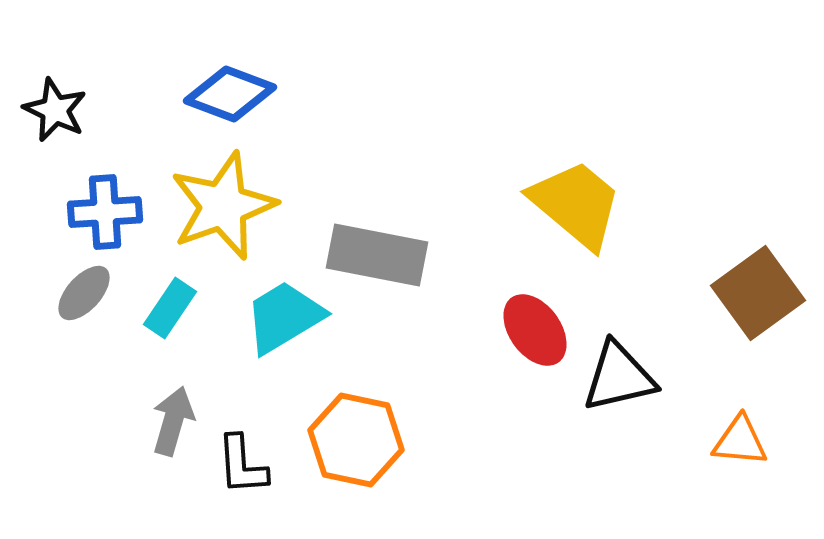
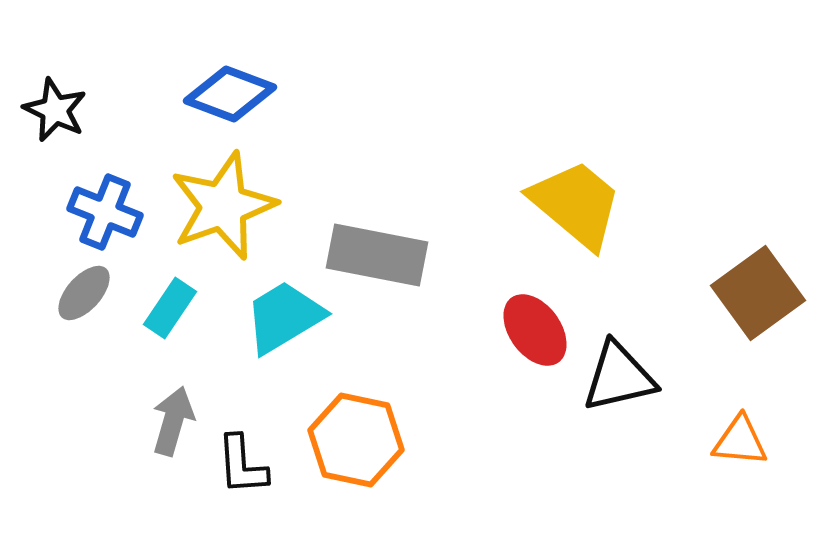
blue cross: rotated 26 degrees clockwise
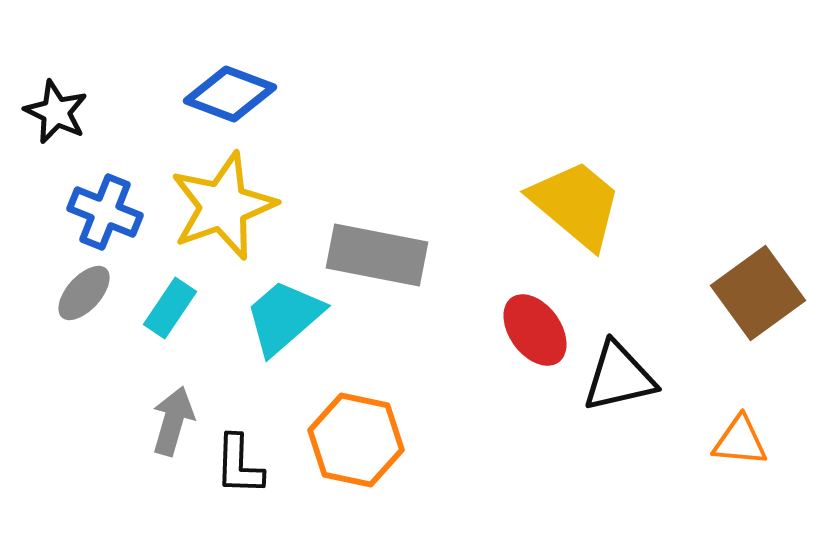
black star: moved 1 px right, 2 px down
cyan trapezoid: rotated 10 degrees counterclockwise
black L-shape: moved 3 px left; rotated 6 degrees clockwise
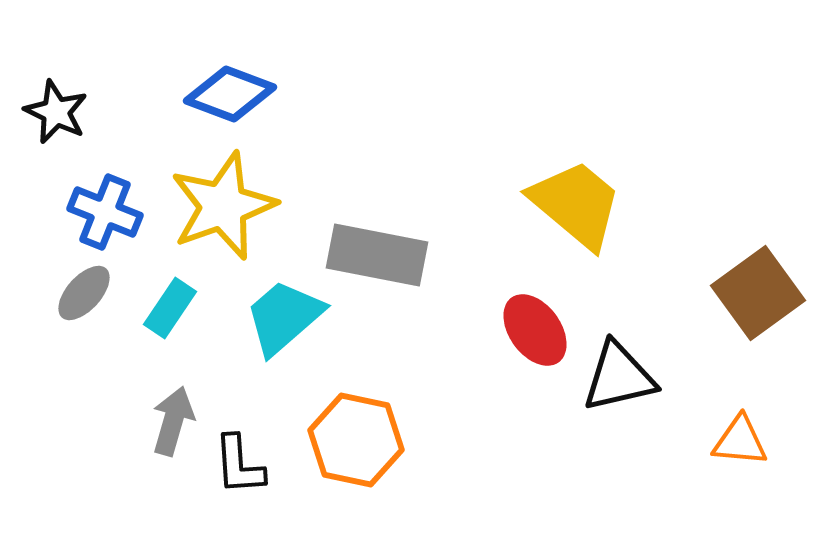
black L-shape: rotated 6 degrees counterclockwise
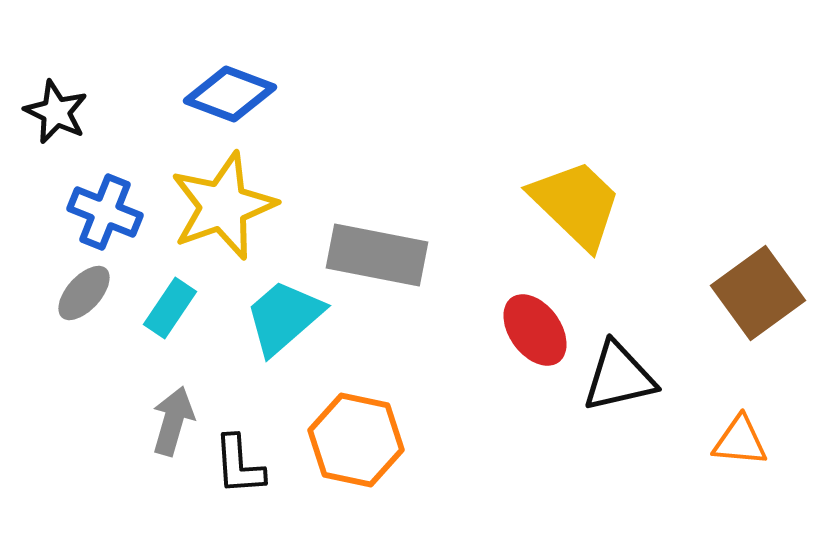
yellow trapezoid: rotated 4 degrees clockwise
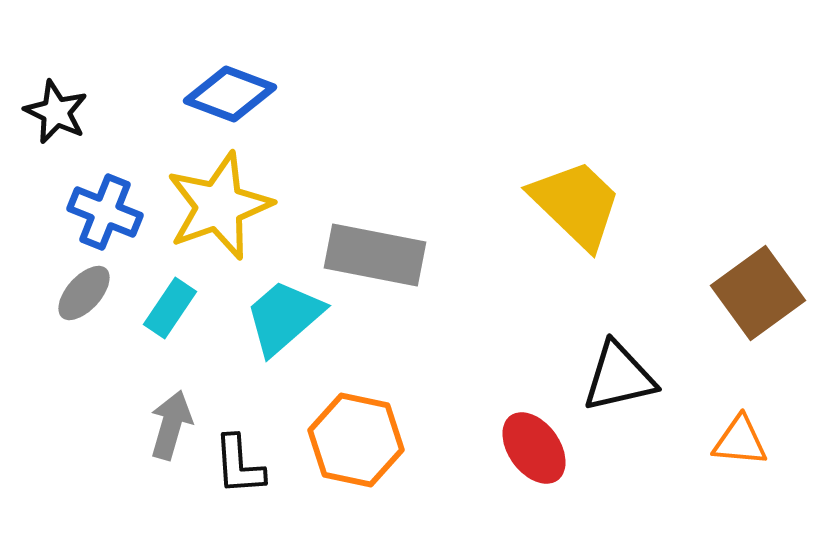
yellow star: moved 4 px left
gray rectangle: moved 2 px left
red ellipse: moved 1 px left, 118 px down
gray arrow: moved 2 px left, 4 px down
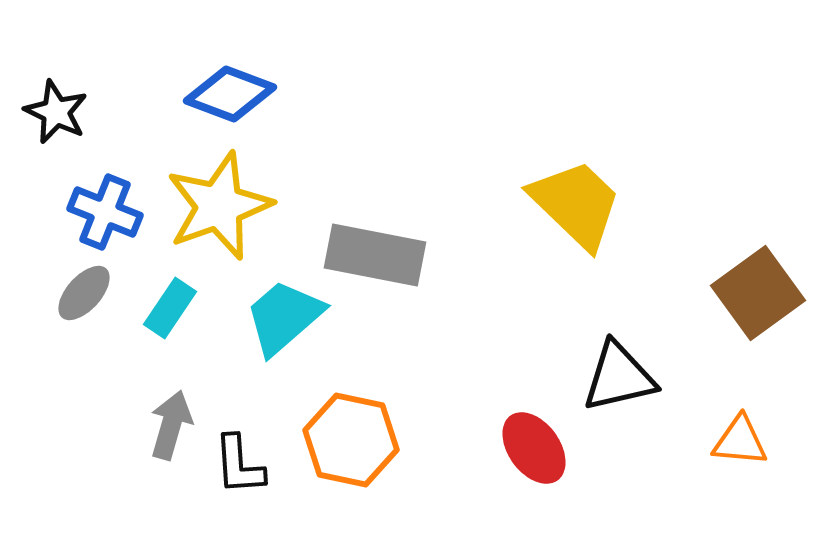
orange hexagon: moved 5 px left
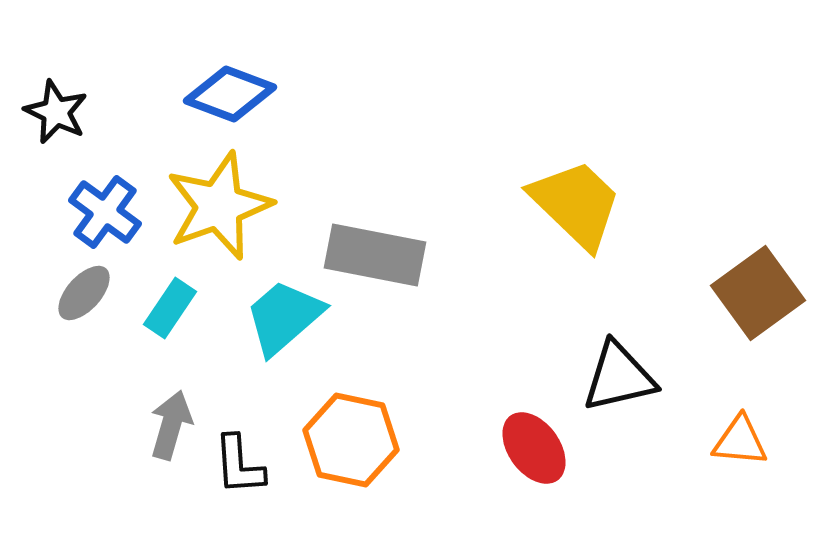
blue cross: rotated 14 degrees clockwise
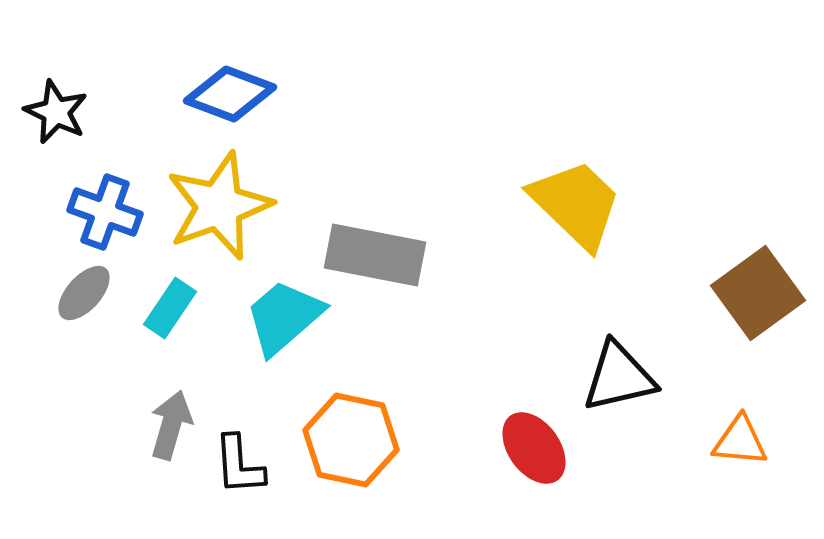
blue cross: rotated 16 degrees counterclockwise
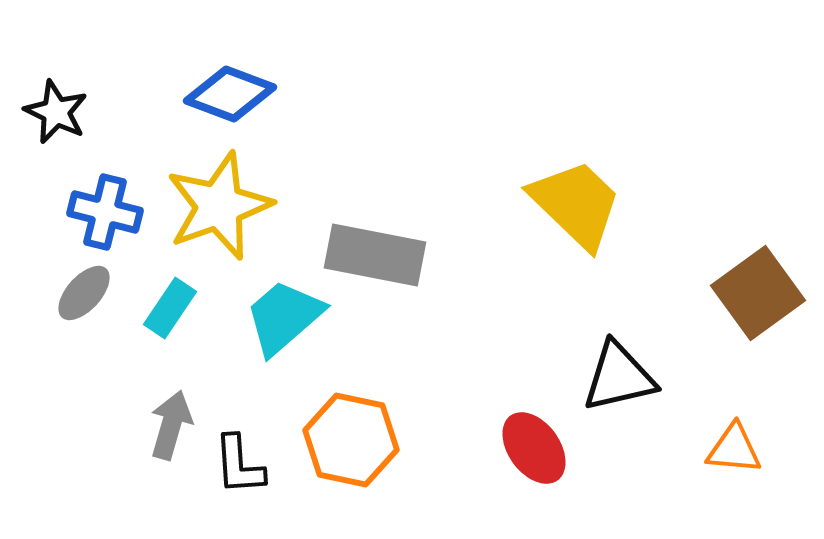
blue cross: rotated 6 degrees counterclockwise
orange triangle: moved 6 px left, 8 px down
